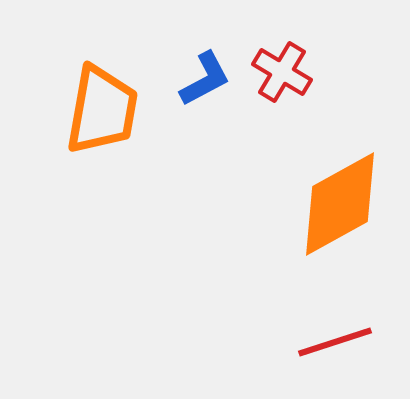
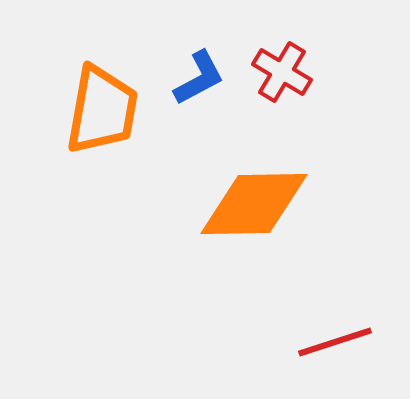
blue L-shape: moved 6 px left, 1 px up
orange diamond: moved 86 px left; rotated 28 degrees clockwise
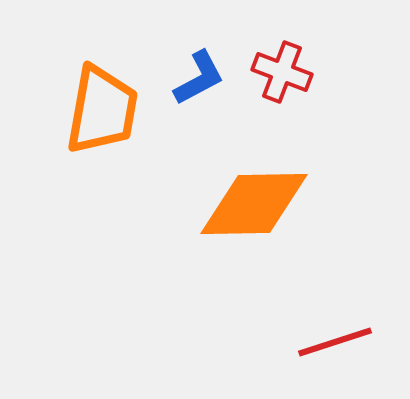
red cross: rotated 10 degrees counterclockwise
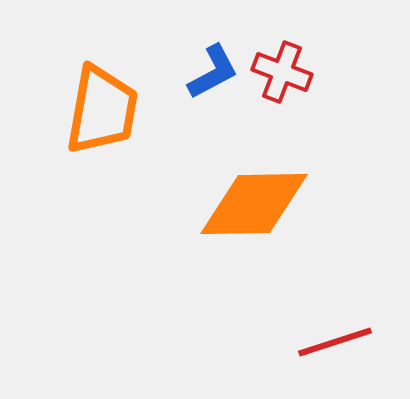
blue L-shape: moved 14 px right, 6 px up
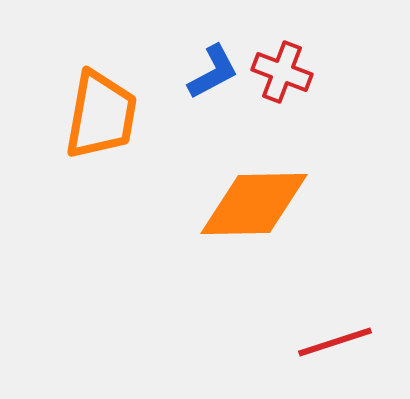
orange trapezoid: moved 1 px left, 5 px down
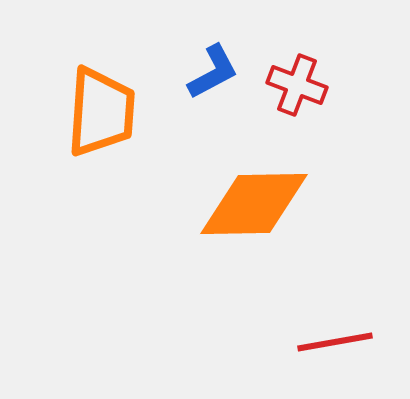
red cross: moved 15 px right, 13 px down
orange trapezoid: moved 3 px up; rotated 6 degrees counterclockwise
red line: rotated 8 degrees clockwise
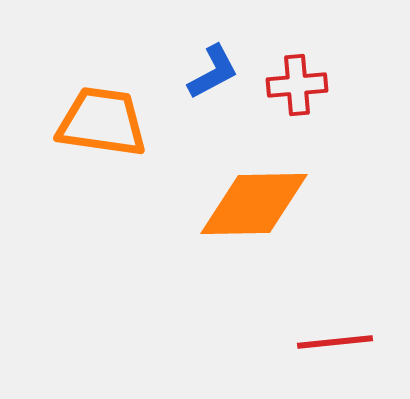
red cross: rotated 26 degrees counterclockwise
orange trapezoid: moved 1 px right, 10 px down; rotated 86 degrees counterclockwise
red line: rotated 4 degrees clockwise
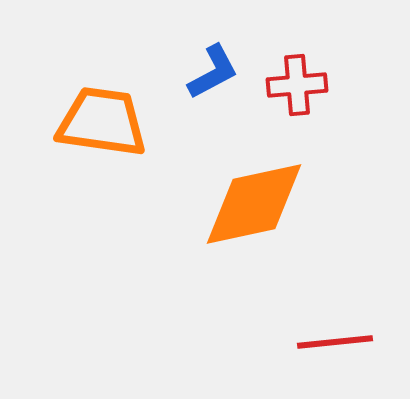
orange diamond: rotated 11 degrees counterclockwise
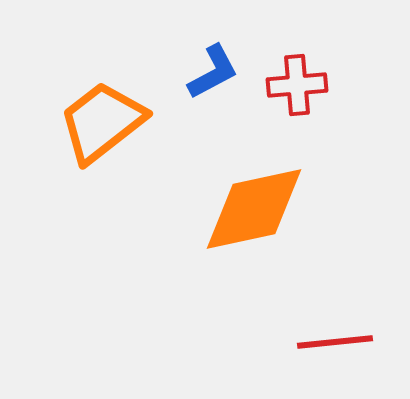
orange trapezoid: rotated 46 degrees counterclockwise
orange diamond: moved 5 px down
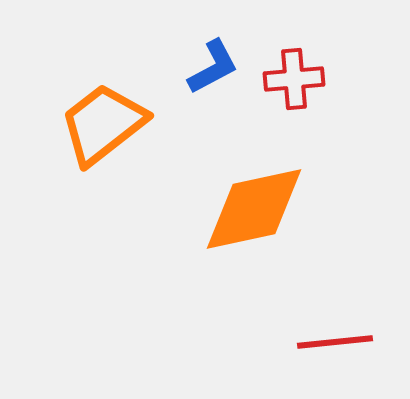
blue L-shape: moved 5 px up
red cross: moved 3 px left, 6 px up
orange trapezoid: moved 1 px right, 2 px down
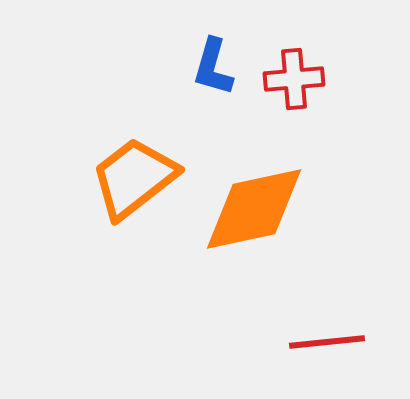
blue L-shape: rotated 134 degrees clockwise
orange trapezoid: moved 31 px right, 54 px down
red line: moved 8 px left
